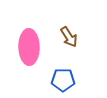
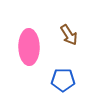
brown arrow: moved 2 px up
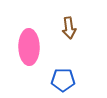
brown arrow: moved 7 px up; rotated 25 degrees clockwise
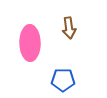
pink ellipse: moved 1 px right, 4 px up
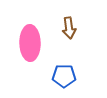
blue pentagon: moved 1 px right, 4 px up
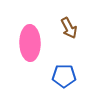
brown arrow: rotated 20 degrees counterclockwise
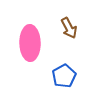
blue pentagon: rotated 30 degrees counterclockwise
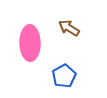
brown arrow: rotated 150 degrees clockwise
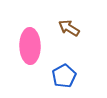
pink ellipse: moved 3 px down
